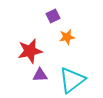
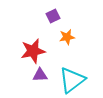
red star: moved 3 px right
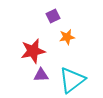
purple triangle: moved 1 px right
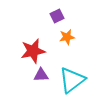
purple square: moved 4 px right
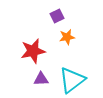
purple triangle: moved 4 px down
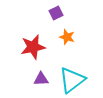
purple square: moved 1 px left, 3 px up
orange star: rotated 28 degrees clockwise
red star: moved 4 px up
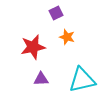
cyan triangle: moved 10 px right; rotated 24 degrees clockwise
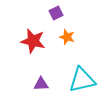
red star: moved 6 px up; rotated 25 degrees clockwise
purple triangle: moved 5 px down
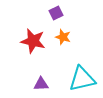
orange star: moved 4 px left
cyan triangle: moved 1 px up
